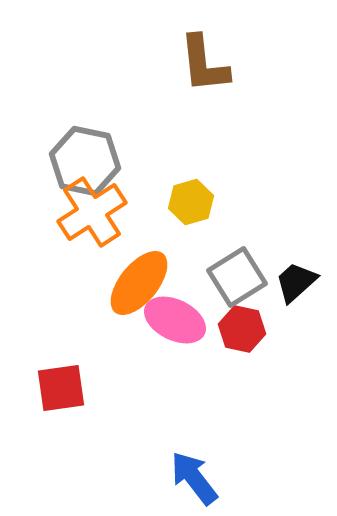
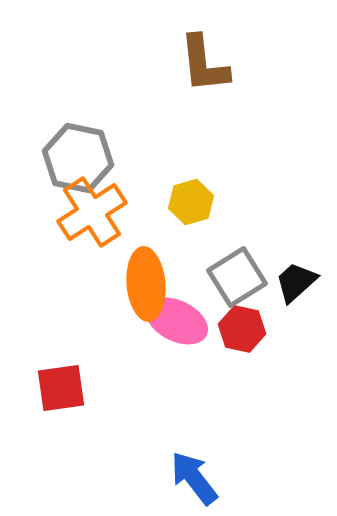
gray hexagon: moved 7 px left, 3 px up
orange ellipse: moved 7 px right, 1 px down; rotated 44 degrees counterclockwise
pink ellipse: moved 2 px right, 1 px down
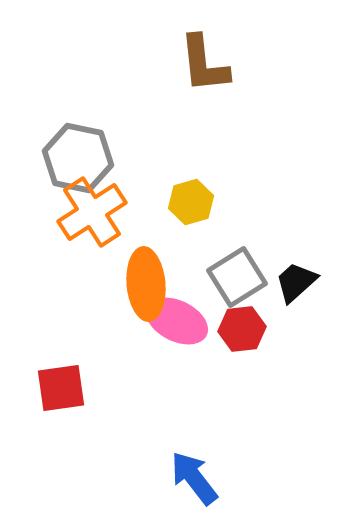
red hexagon: rotated 18 degrees counterclockwise
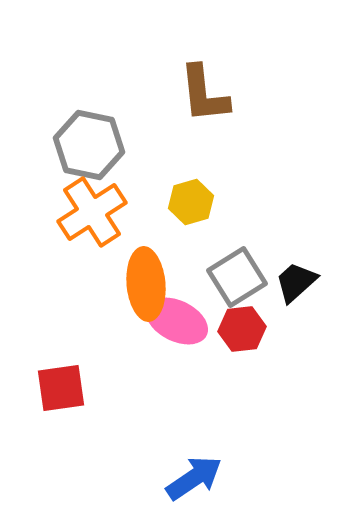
brown L-shape: moved 30 px down
gray hexagon: moved 11 px right, 13 px up
blue arrow: rotated 94 degrees clockwise
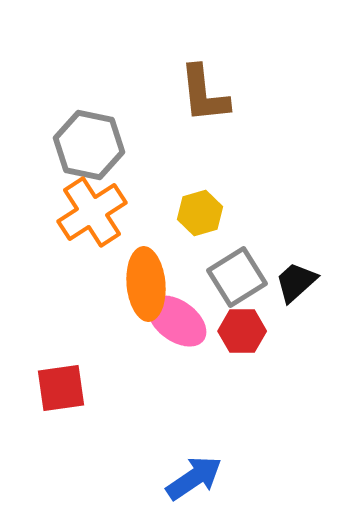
yellow hexagon: moved 9 px right, 11 px down
pink ellipse: rotated 10 degrees clockwise
red hexagon: moved 2 px down; rotated 6 degrees clockwise
